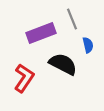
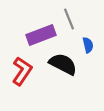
gray line: moved 3 px left
purple rectangle: moved 2 px down
red L-shape: moved 2 px left, 7 px up
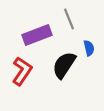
purple rectangle: moved 4 px left
blue semicircle: moved 1 px right, 3 px down
black semicircle: moved 1 px right, 1 px down; rotated 84 degrees counterclockwise
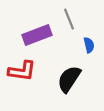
blue semicircle: moved 3 px up
black semicircle: moved 5 px right, 14 px down
red L-shape: rotated 64 degrees clockwise
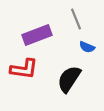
gray line: moved 7 px right
blue semicircle: moved 2 px left, 2 px down; rotated 126 degrees clockwise
red L-shape: moved 2 px right, 2 px up
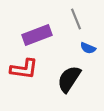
blue semicircle: moved 1 px right, 1 px down
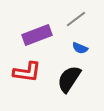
gray line: rotated 75 degrees clockwise
blue semicircle: moved 8 px left
red L-shape: moved 3 px right, 3 px down
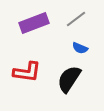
purple rectangle: moved 3 px left, 12 px up
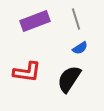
gray line: rotated 70 degrees counterclockwise
purple rectangle: moved 1 px right, 2 px up
blue semicircle: rotated 56 degrees counterclockwise
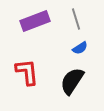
red L-shape: rotated 104 degrees counterclockwise
black semicircle: moved 3 px right, 2 px down
